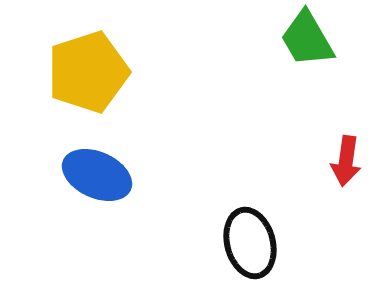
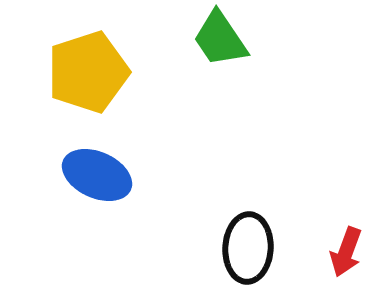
green trapezoid: moved 87 px left; rotated 4 degrees counterclockwise
red arrow: moved 91 px down; rotated 12 degrees clockwise
black ellipse: moved 2 px left, 5 px down; rotated 18 degrees clockwise
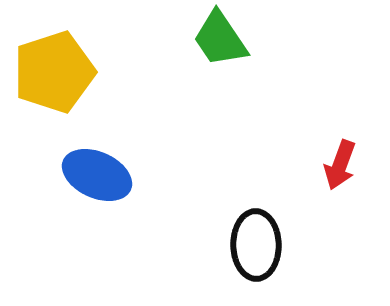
yellow pentagon: moved 34 px left
black ellipse: moved 8 px right, 3 px up; rotated 4 degrees counterclockwise
red arrow: moved 6 px left, 87 px up
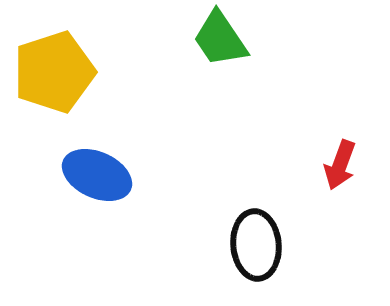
black ellipse: rotated 4 degrees counterclockwise
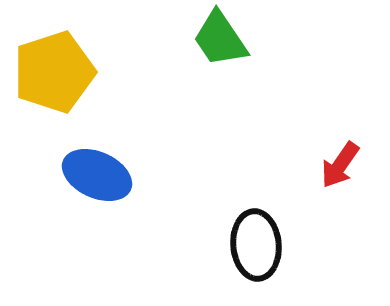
red arrow: rotated 15 degrees clockwise
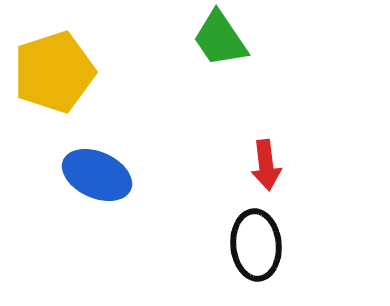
red arrow: moved 74 px left; rotated 42 degrees counterclockwise
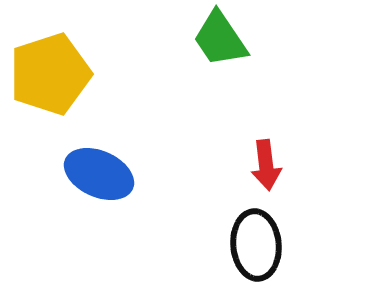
yellow pentagon: moved 4 px left, 2 px down
blue ellipse: moved 2 px right, 1 px up
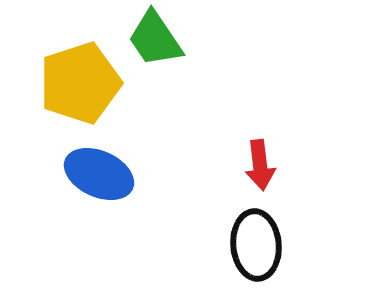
green trapezoid: moved 65 px left
yellow pentagon: moved 30 px right, 9 px down
red arrow: moved 6 px left
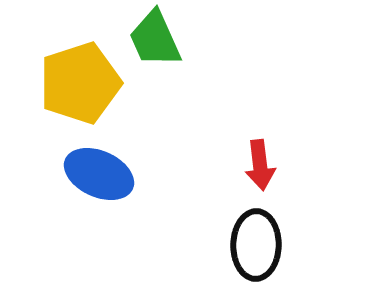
green trapezoid: rotated 10 degrees clockwise
black ellipse: rotated 6 degrees clockwise
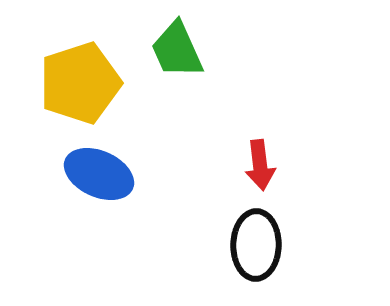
green trapezoid: moved 22 px right, 11 px down
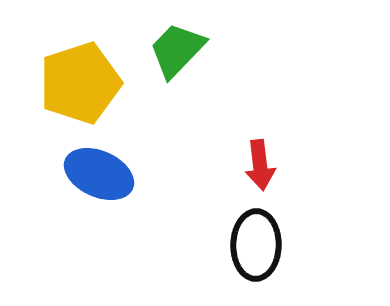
green trapezoid: rotated 68 degrees clockwise
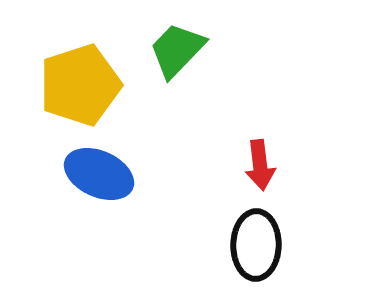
yellow pentagon: moved 2 px down
